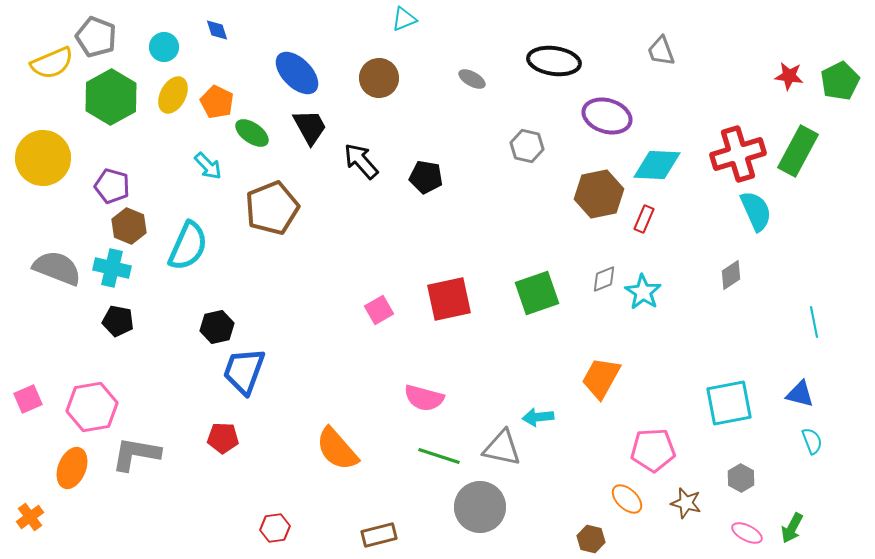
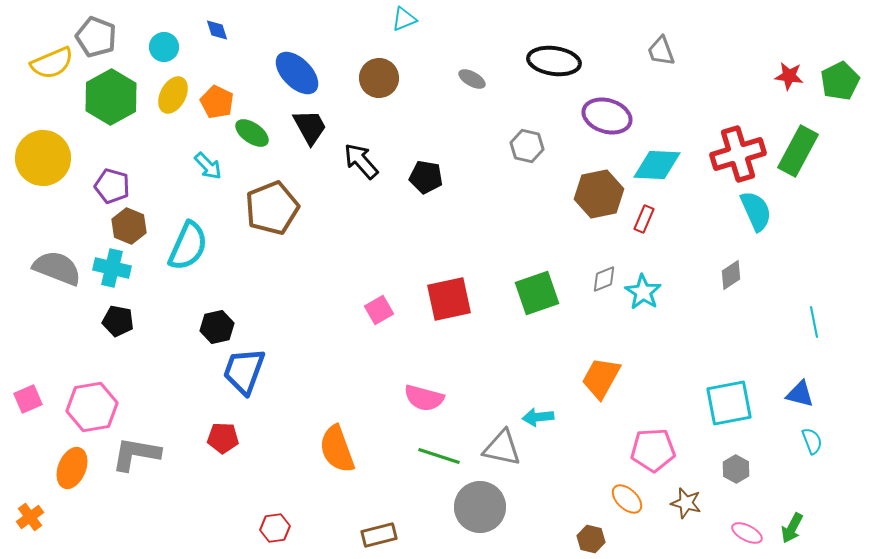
orange semicircle at (337, 449): rotated 21 degrees clockwise
gray hexagon at (741, 478): moved 5 px left, 9 px up
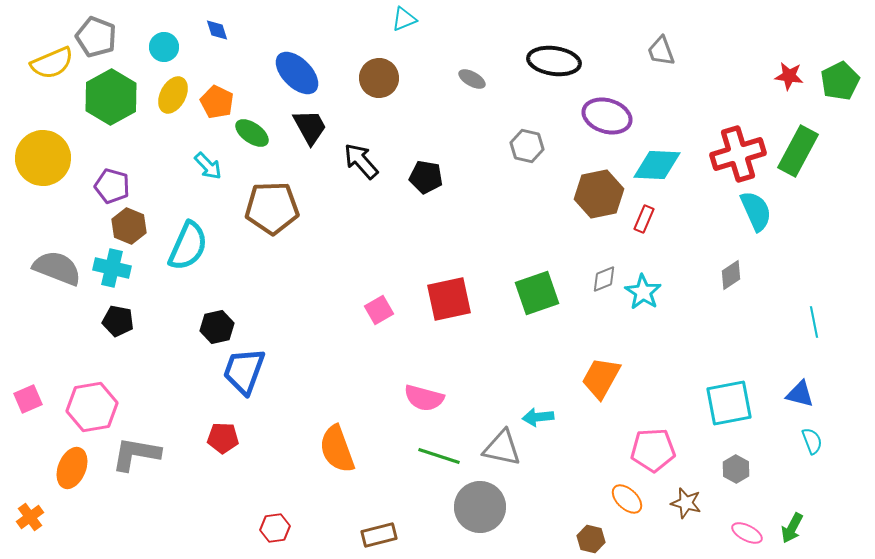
brown pentagon at (272, 208): rotated 20 degrees clockwise
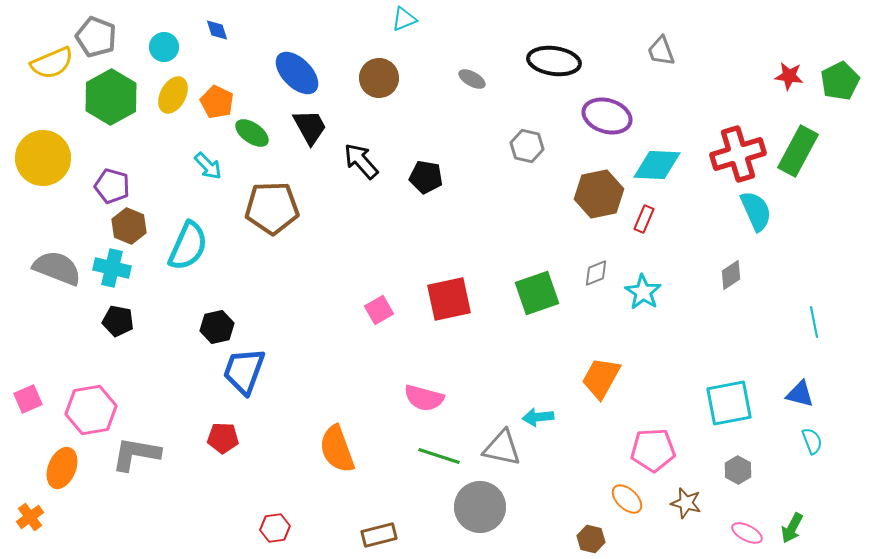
gray diamond at (604, 279): moved 8 px left, 6 px up
pink hexagon at (92, 407): moved 1 px left, 3 px down
orange ellipse at (72, 468): moved 10 px left
gray hexagon at (736, 469): moved 2 px right, 1 px down
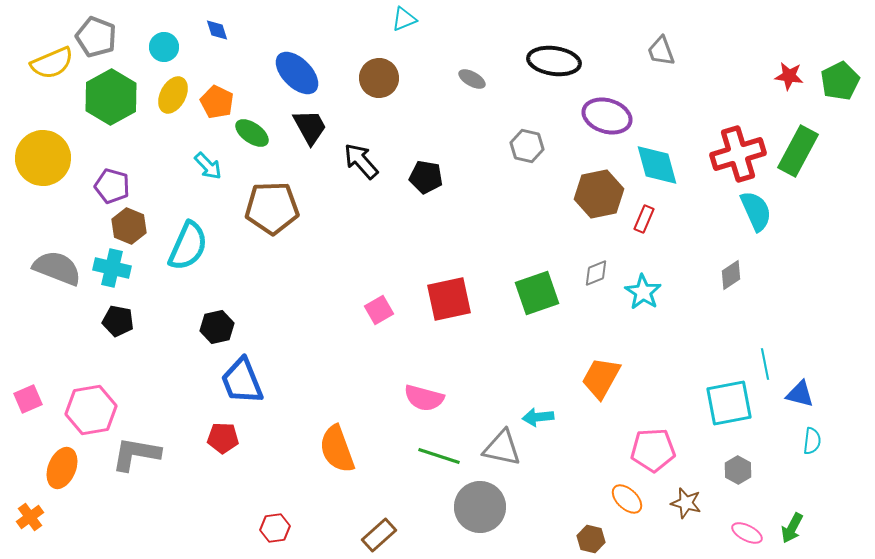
cyan diamond at (657, 165): rotated 72 degrees clockwise
cyan line at (814, 322): moved 49 px left, 42 px down
blue trapezoid at (244, 371): moved 2 px left, 10 px down; rotated 42 degrees counterclockwise
cyan semicircle at (812, 441): rotated 28 degrees clockwise
brown rectangle at (379, 535): rotated 28 degrees counterclockwise
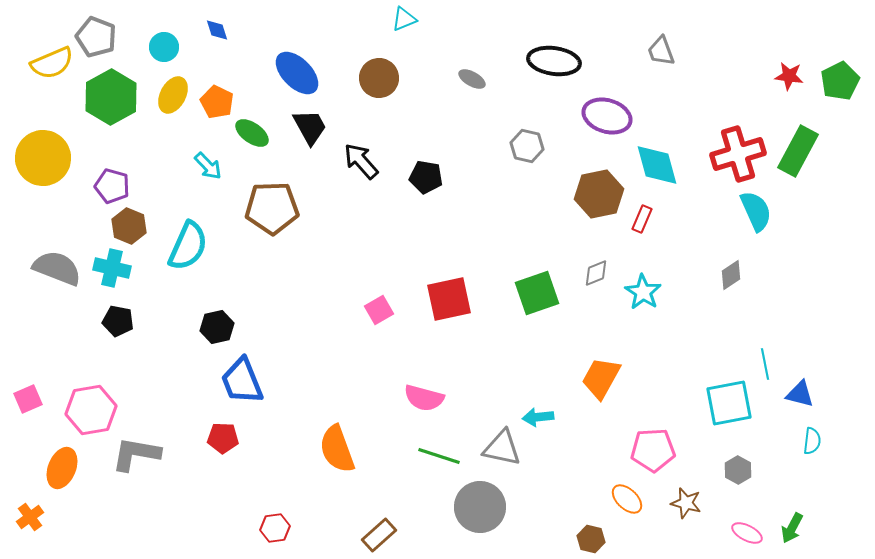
red rectangle at (644, 219): moved 2 px left
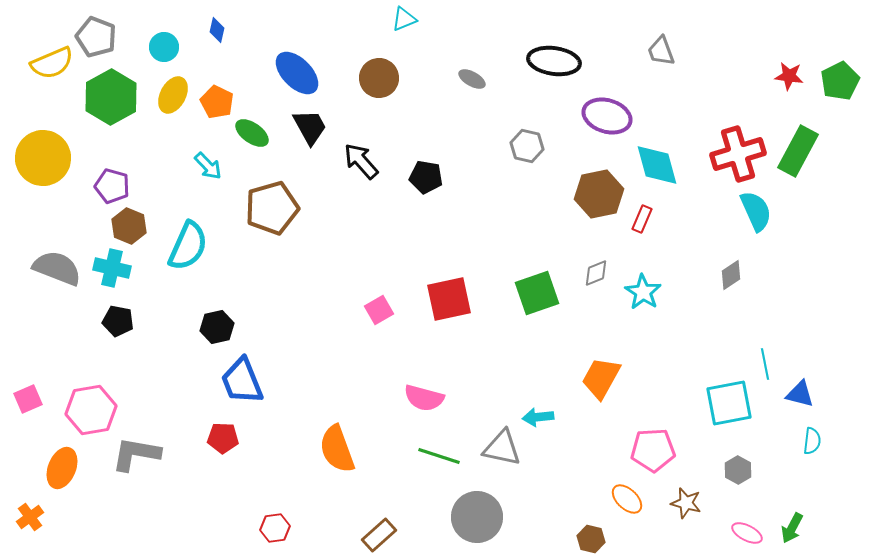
blue diamond at (217, 30): rotated 30 degrees clockwise
brown pentagon at (272, 208): rotated 14 degrees counterclockwise
gray circle at (480, 507): moved 3 px left, 10 px down
